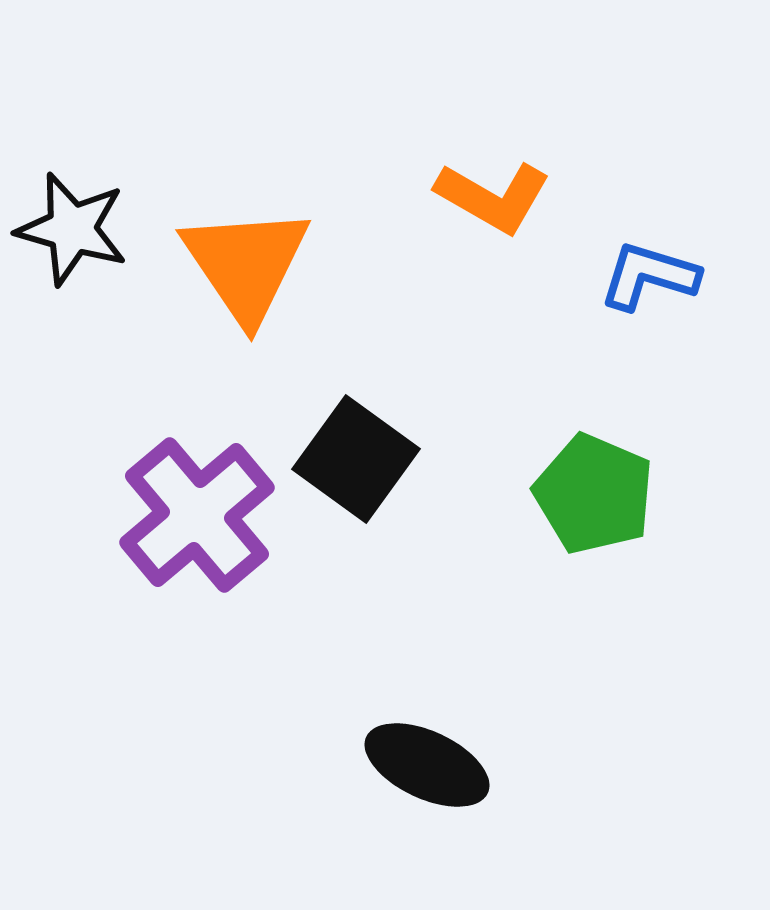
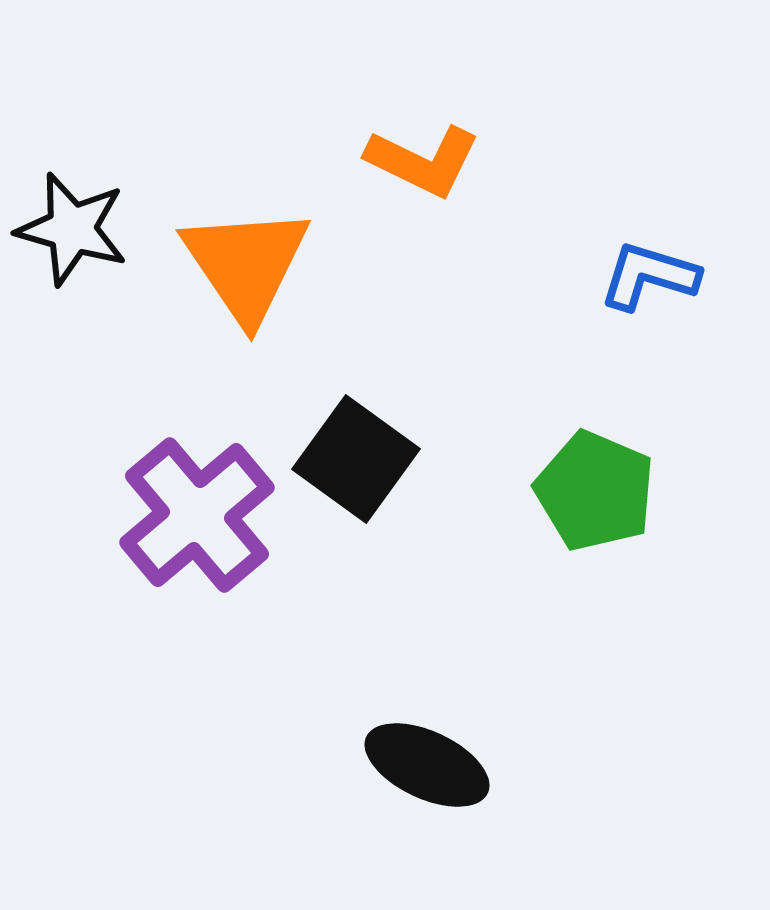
orange L-shape: moved 70 px left, 36 px up; rotated 4 degrees counterclockwise
green pentagon: moved 1 px right, 3 px up
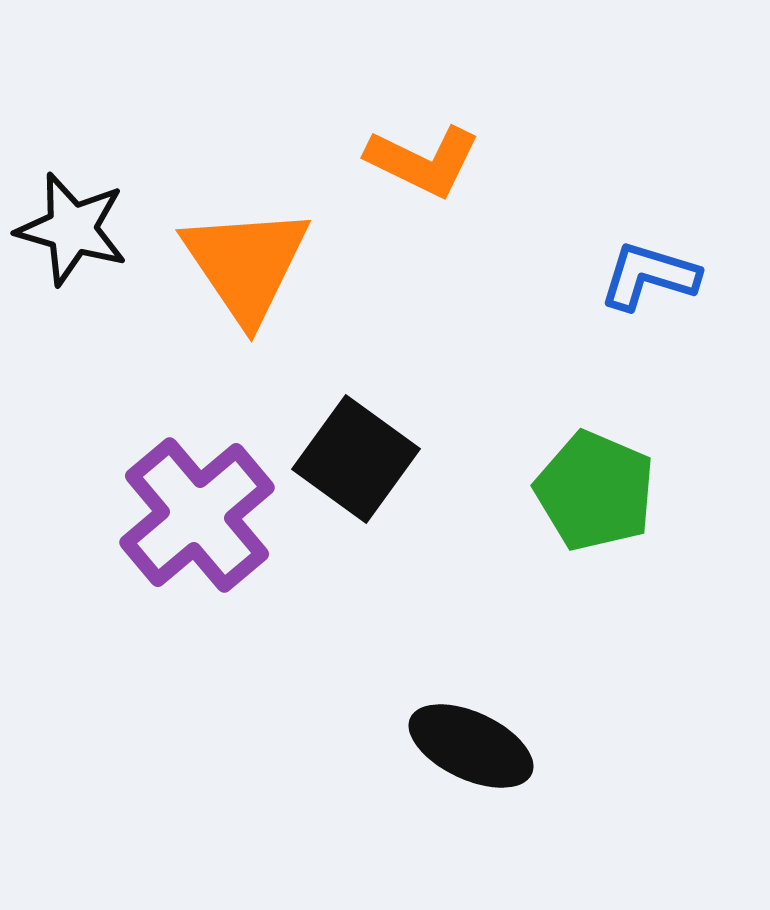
black ellipse: moved 44 px right, 19 px up
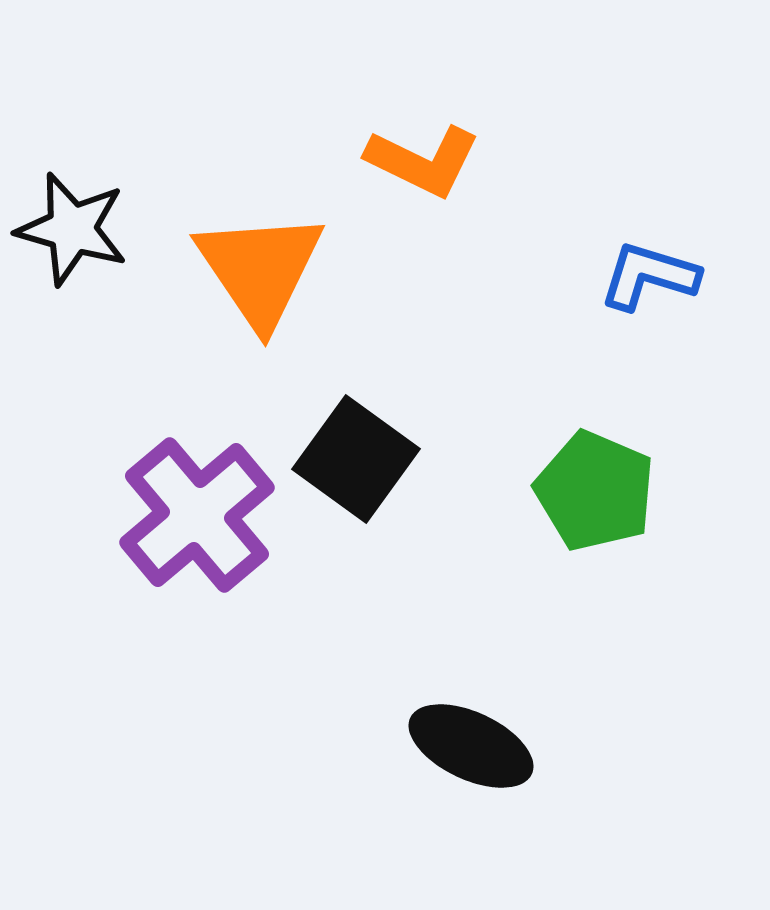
orange triangle: moved 14 px right, 5 px down
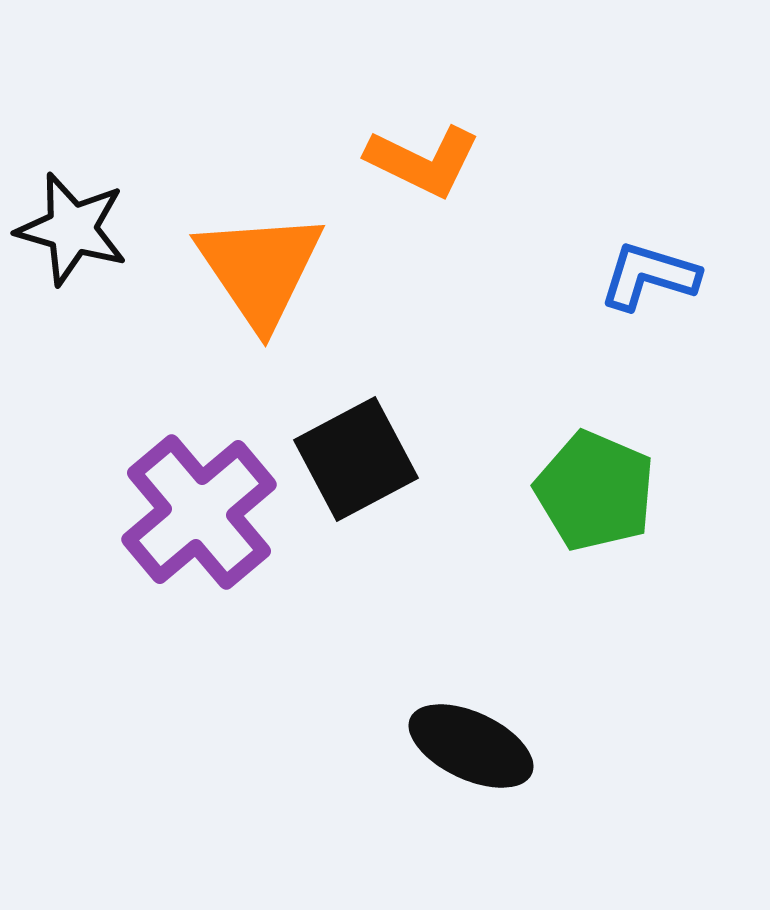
black square: rotated 26 degrees clockwise
purple cross: moved 2 px right, 3 px up
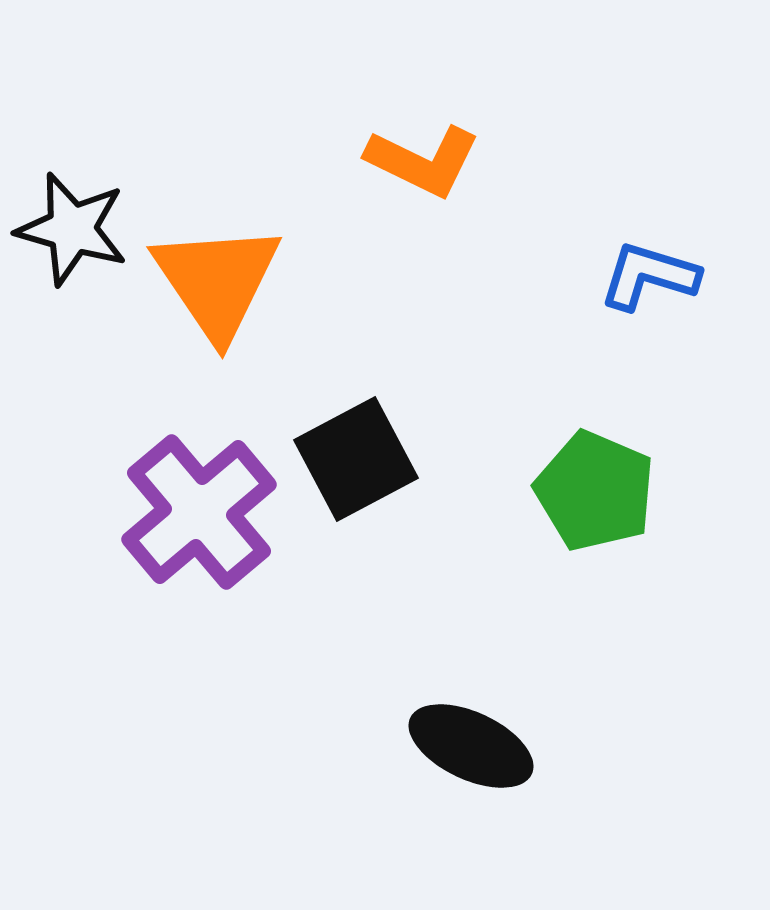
orange triangle: moved 43 px left, 12 px down
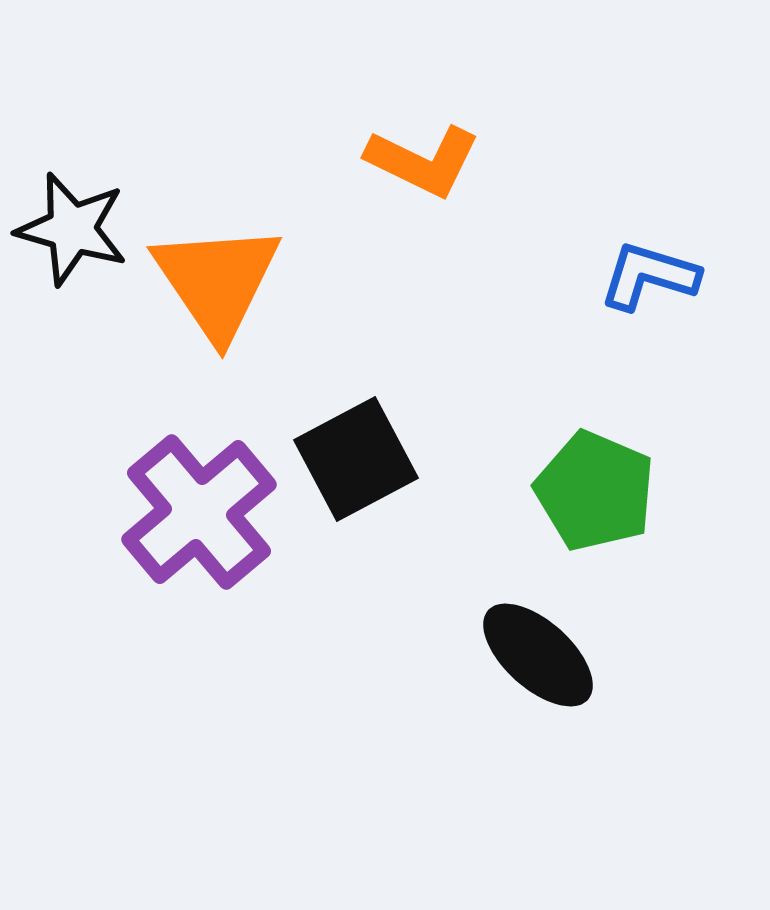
black ellipse: moved 67 px right, 91 px up; rotated 17 degrees clockwise
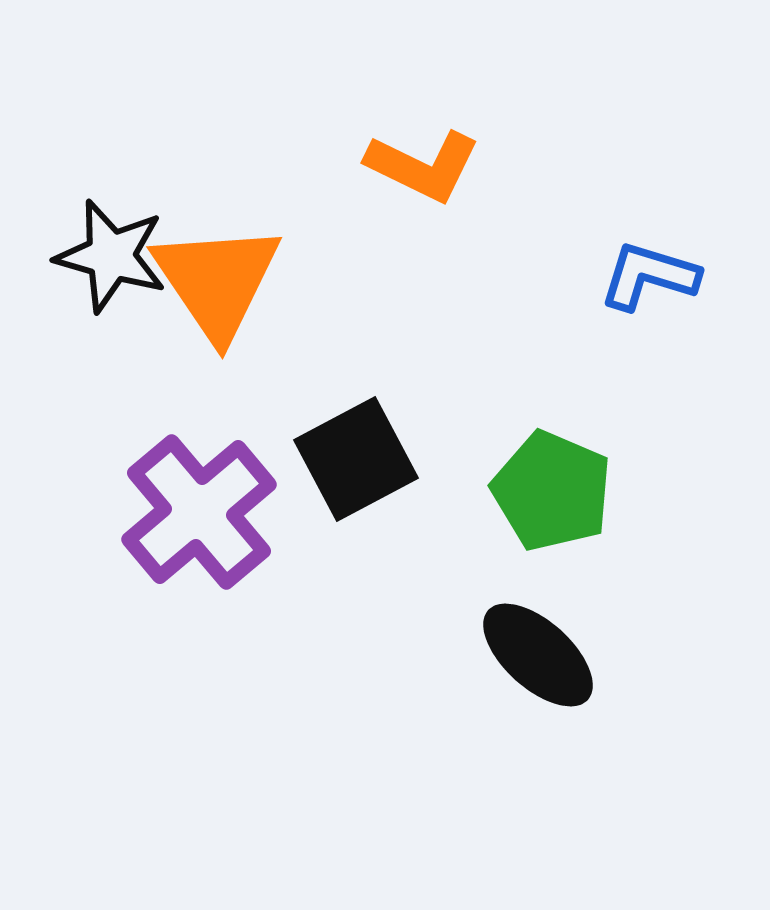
orange L-shape: moved 5 px down
black star: moved 39 px right, 27 px down
green pentagon: moved 43 px left
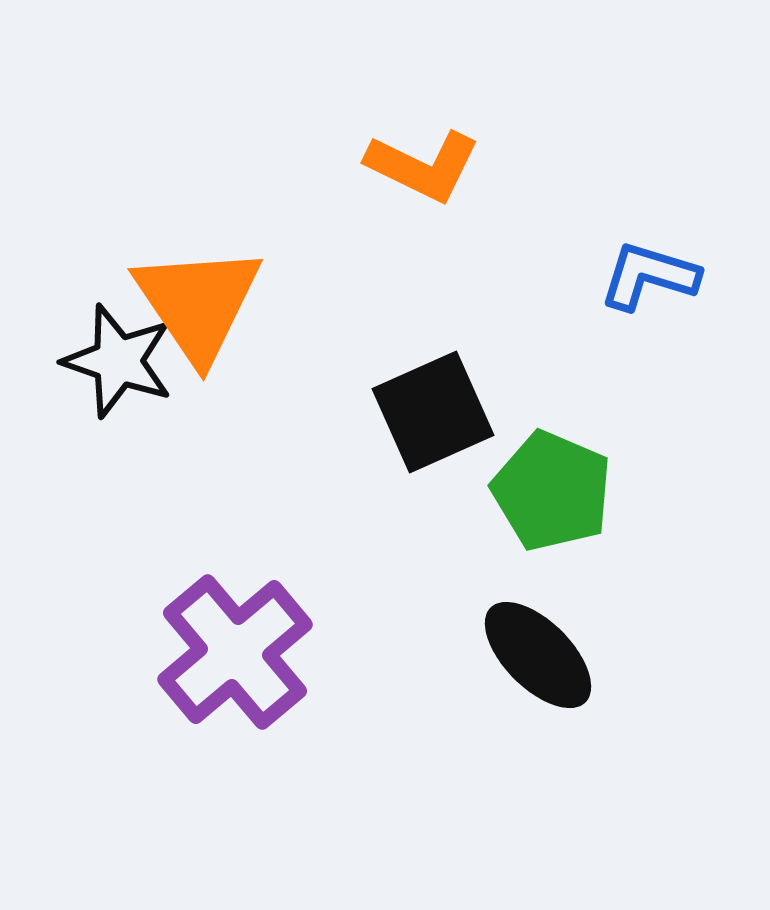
black star: moved 7 px right, 105 px down; rotated 3 degrees clockwise
orange triangle: moved 19 px left, 22 px down
black square: moved 77 px right, 47 px up; rotated 4 degrees clockwise
purple cross: moved 36 px right, 140 px down
black ellipse: rotated 3 degrees clockwise
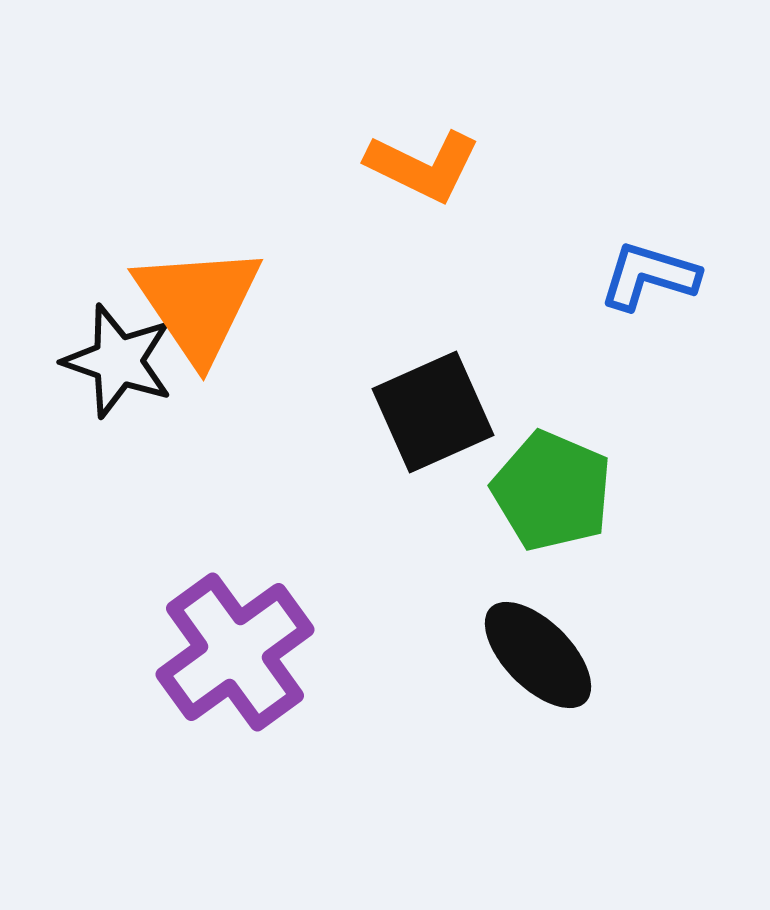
purple cross: rotated 4 degrees clockwise
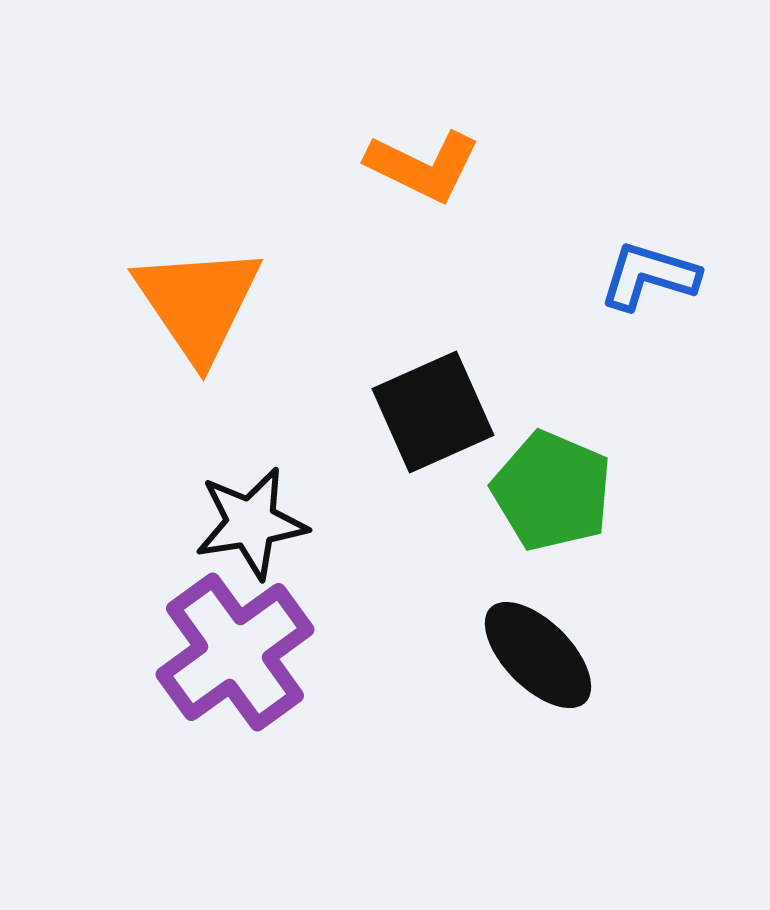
black star: moved 133 px right, 162 px down; rotated 28 degrees counterclockwise
